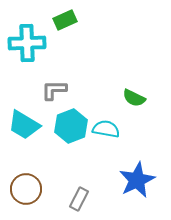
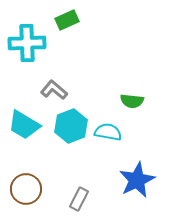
green rectangle: moved 2 px right
gray L-shape: rotated 40 degrees clockwise
green semicircle: moved 2 px left, 3 px down; rotated 20 degrees counterclockwise
cyan semicircle: moved 2 px right, 3 px down
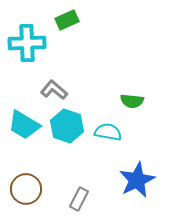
cyan hexagon: moved 4 px left; rotated 20 degrees counterclockwise
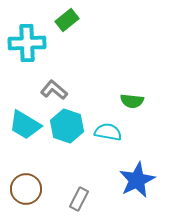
green rectangle: rotated 15 degrees counterclockwise
cyan trapezoid: moved 1 px right
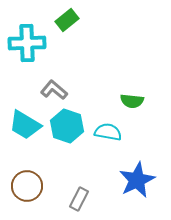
brown circle: moved 1 px right, 3 px up
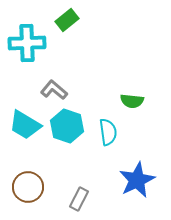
cyan semicircle: rotated 72 degrees clockwise
brown circle: moved 1 px right, 1 px down
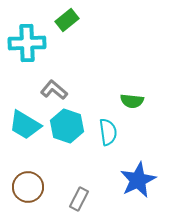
blue star: moved 1 px right
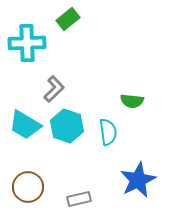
green rectangle: moved 1 px right, 1 px up
gray L-shape: moved 1 px up; rotated 96 degrees clockwise
gray rectangle: rotated 50 degrees clockwise
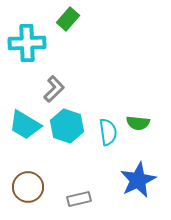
green rectangle: rotated 10 degrees counterclockwise
green semicircle: moved 6 px right, 22 px down
